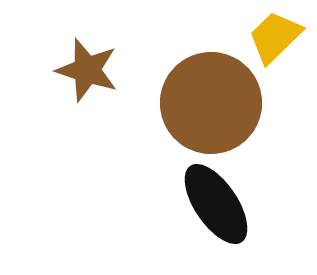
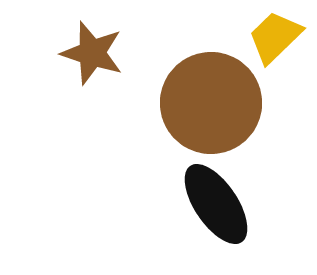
brown star: moved 5 px right, 17 px up
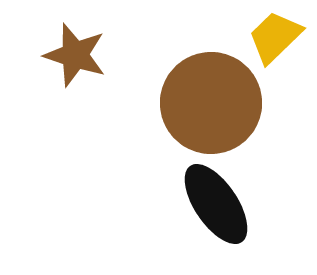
brown star: moved 17 px left, 2 px down
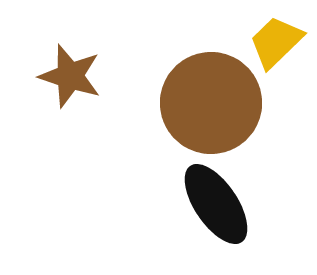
yellow trapezoid: moved 1 px right, 5 px down
brown star: moved 5 px left, 21 px down
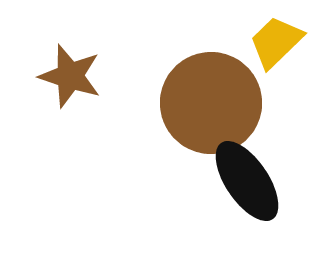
black ellipse: moved 31 px right, 23 px up
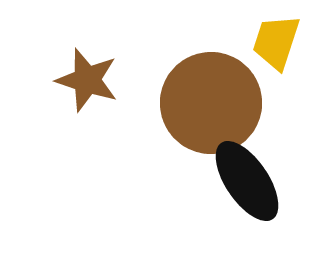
yellow trapezoid: rotated 28 degrees counterclockwise
brown star: moved 17 px right, 4 px down
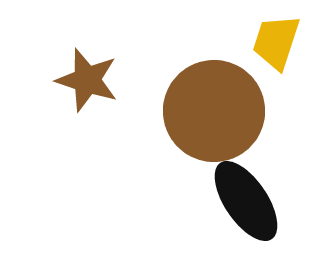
brown circle: moved 3 px right, 8 px down
black ellipse: moved 1 px left, 20 px down
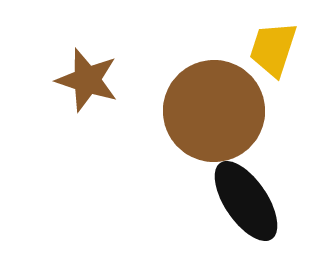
yellow trapezoid: moved 3 px left, 7 px down
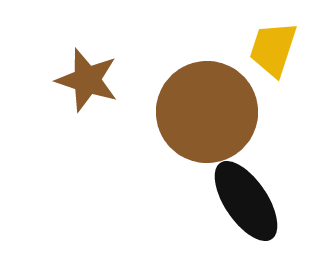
brown circle: moved 7 px left, 1 px down
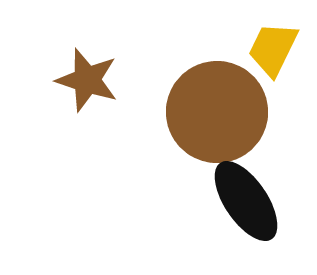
yellow trapezoid: rotated 8 degrees clockwise
brown circle: moved 10 px right
